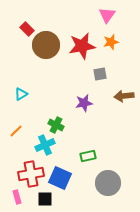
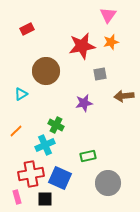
pink triangle: moved 1 px right
red rectangle: rotated 72 degrees counterclockwise
brown circle: moved 26 px down
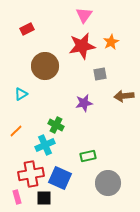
pink triangle: moved 24 px left
orange star: rotated 14 degrees counterclockwise
brown circle: moved 1 px left, 5 px up
black square: moved 1 px left, 1 px up
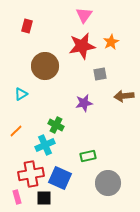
red rectangle: moved 3 px up; rotated 48 degrees counterclockwise
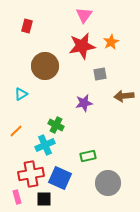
black square: moved 1 px down
